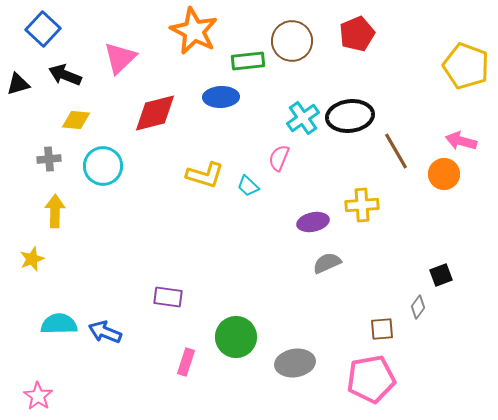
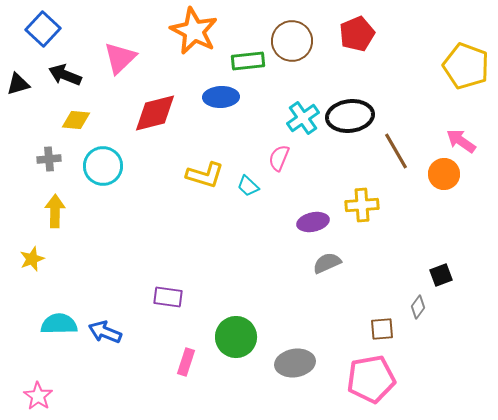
pink arrow: rotated 20 degrees clockwise
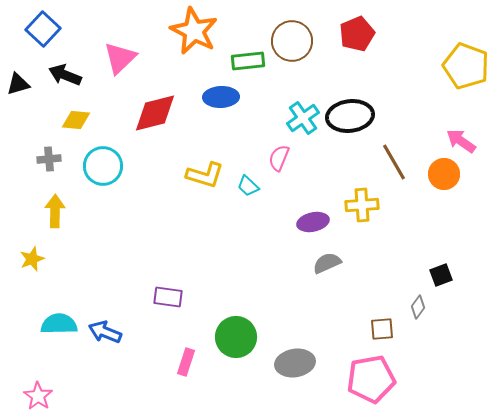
brown line: moved 2 px left, 11 px down
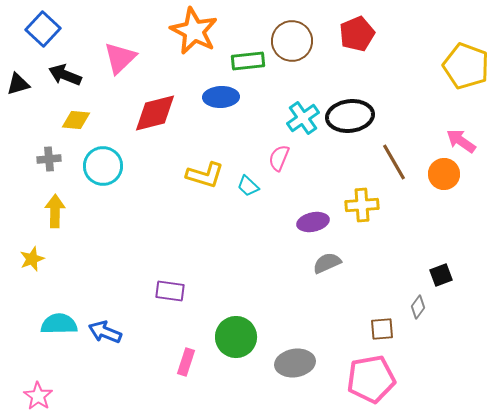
purple rectangle: moved 2 px right, 6 px up
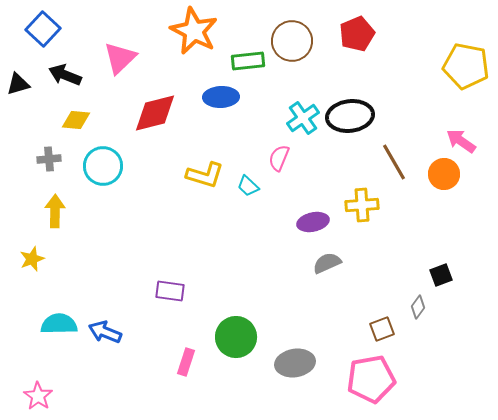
yellow pentagon: rotated 9 degrees counterclockwise
brown square: rotated 15 degrees counterclockwise
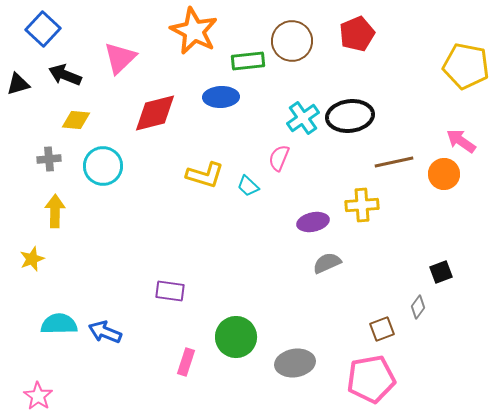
brown line: rotated 72 degrees counterclockwise
black square: moved 3 px up
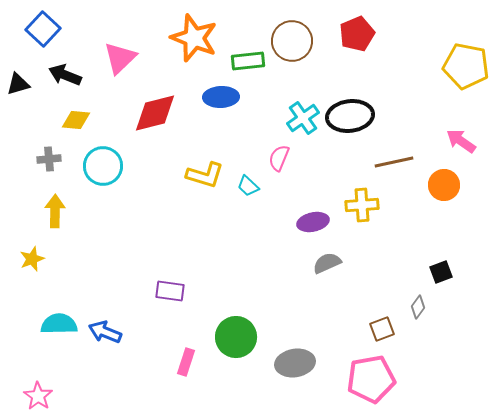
orange star: moved 7 px down; rotated 6 degrees counterclockwise
orange circle: moved 11 px down
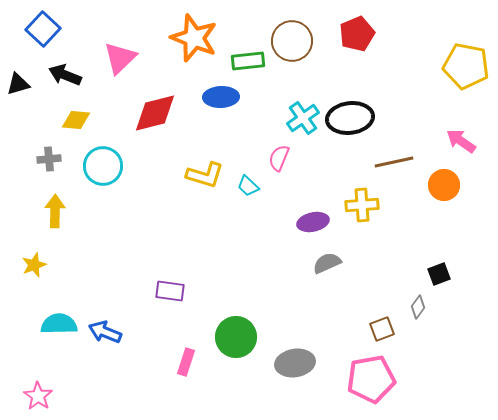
black ellipse: moved 2 px down
yellow star: moved 2 px right, 6 px down
black square: moved 2 px left, 2 px down
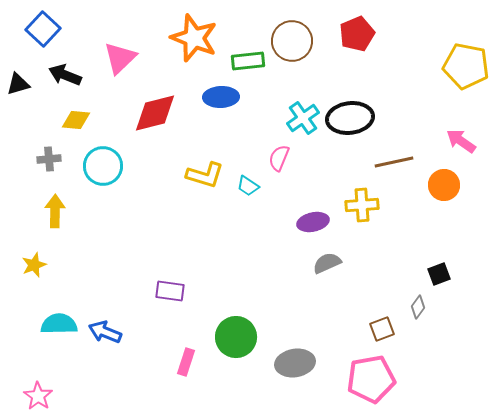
cyan trapezoid: rotated 10 degrees counterclockwise
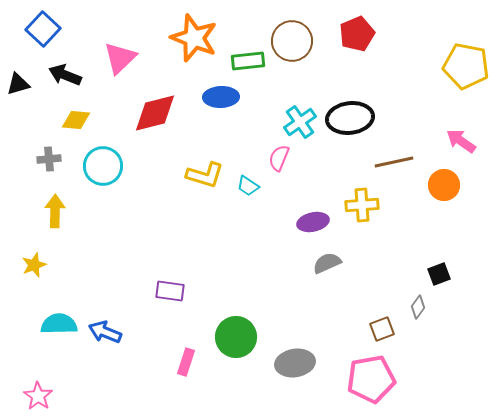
cyan cross: moved 3 px left, 4 px down
